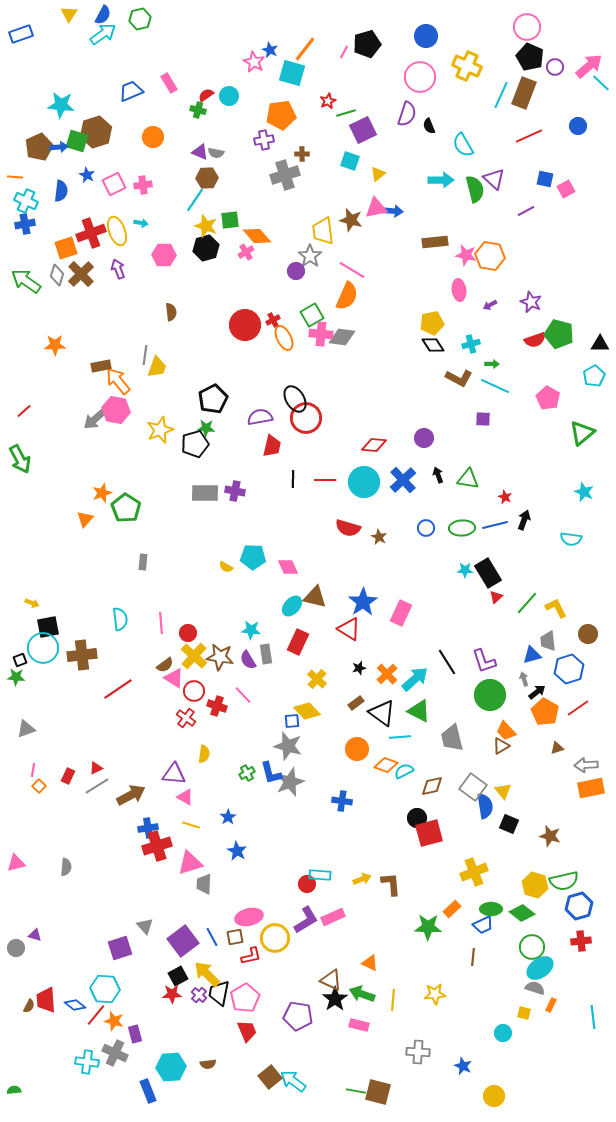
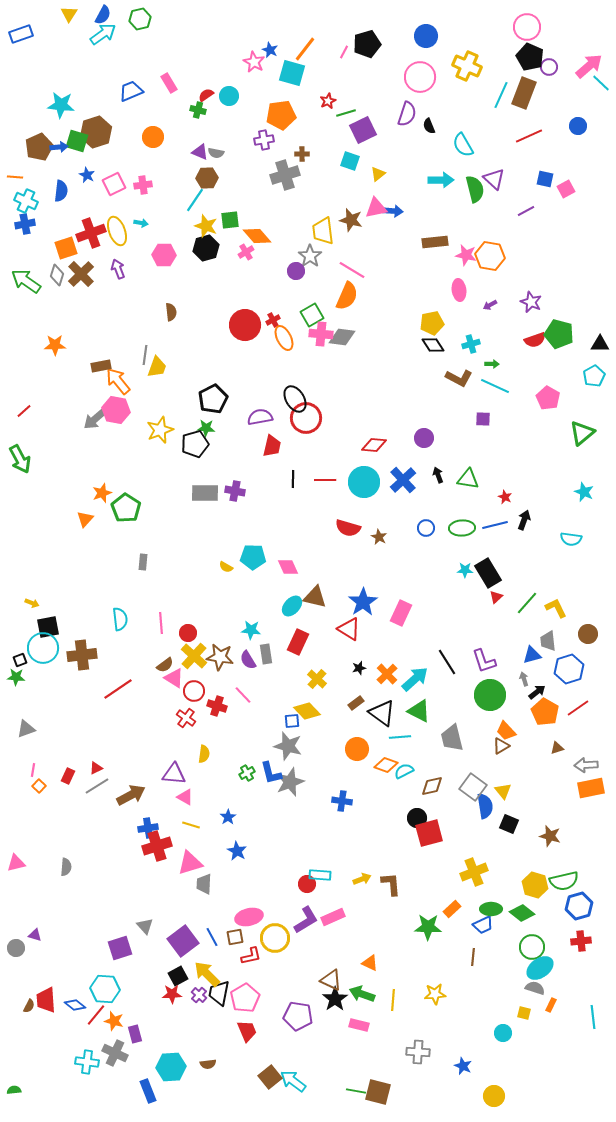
purple circle at (555, 67): moved 6 px left
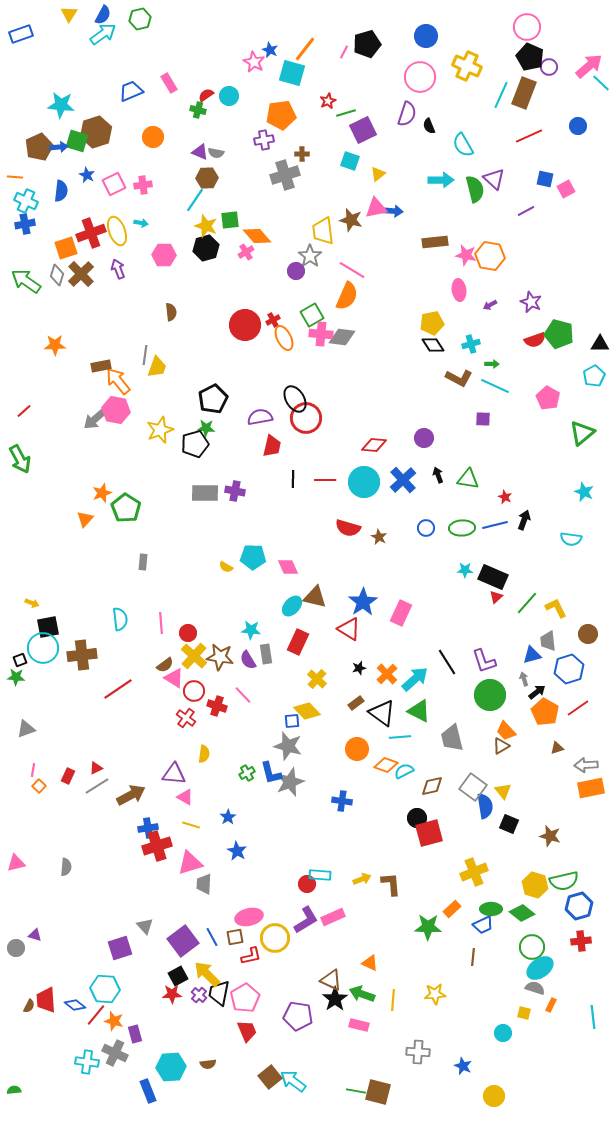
black rectangle at (488, 573): moved 5 px right, 4 px down; rotated 36 degrees counterclockwise
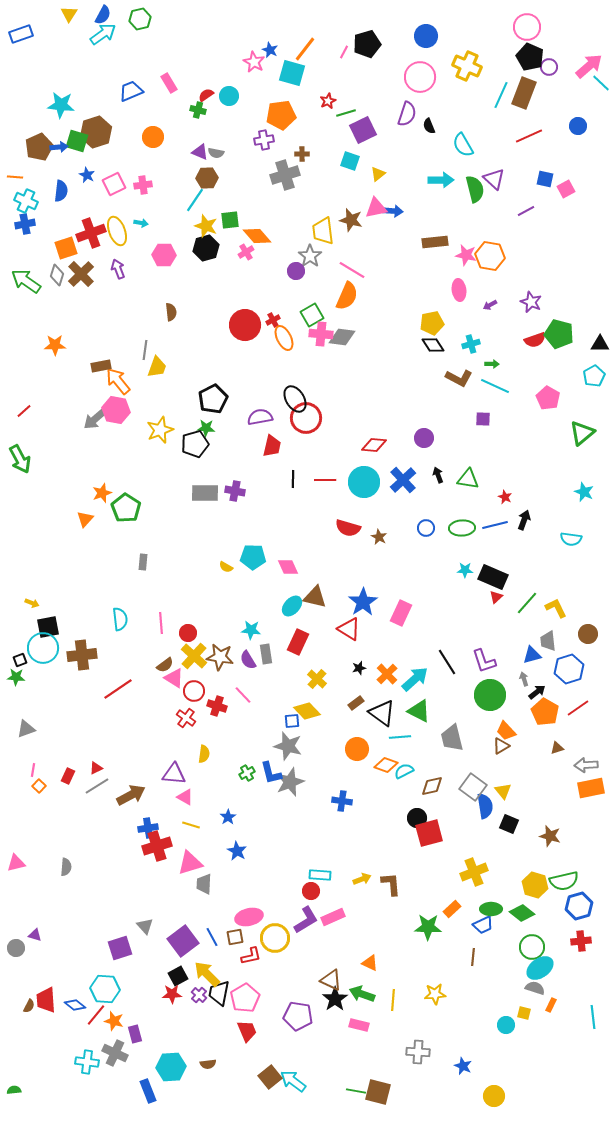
gray line at (145, 355): moved 5 px up
red circle at (307, 884): moved 4 px right, 7 px down
cyan circle at (503, 1033): moved 3 px right, 8 px up
